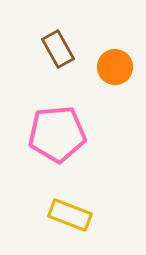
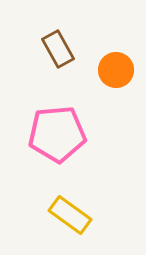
orange circle: moved 1 px right, 3 px down
yellow rectangle: rotated 15 degrees clockwise
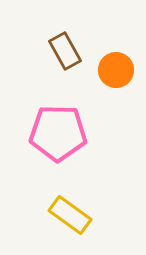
brown rectangle: moved 7 px right, 2 px down
pink pentagon: moved 1 px right, 1 px up; rotated 6 degrees clockwise
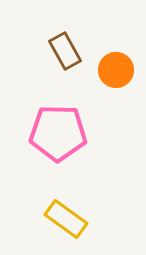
yellow rectangle: moved 4 px left, 4 px down
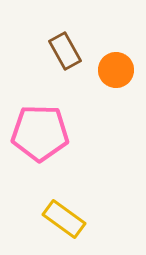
pink pentagon: moved 18 px left
yellow rectangle: moved 2 px left
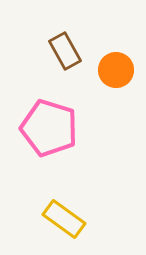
pink pentagon: moved 9 px right, 5 px up; rotated 16 degrees clockwise
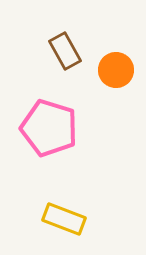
yellow rectangle: rotated 15 degrees counterclockwise
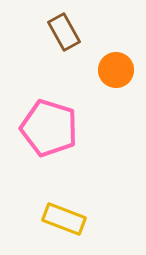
brown rectangle: moved 1 px left, 19 px up
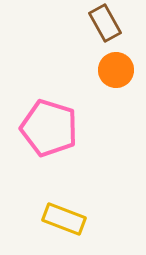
brown rectangle: moved 41 px right, 9 px up
